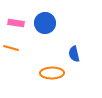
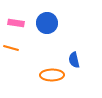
blue circle: moved 2 px right
blue semicircle: moved 6 px down
orange ellipse: moved 2 px down
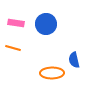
blue circle: moved 1 px left, 1 px down
orange line: moved 2 px right
orange ellipse: moved 2 px up
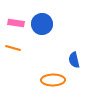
blue circle: moved 4 px left
orange ellipse: moved 1 px right, 7 px down
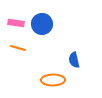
orange line: moved 5 px right
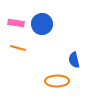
orange ellipse: moved 4 px right, 1 px down
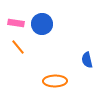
orange line: moved 1 px up; rotated 35 degrees clockwise
blue semicircle: moved 13 px right
orange ellipse: moved 2 px left
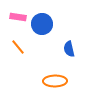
pink rectangle: moved 2 px right, 6 px up
blue semicircle: moved 18 px left, 11 px up
